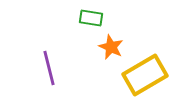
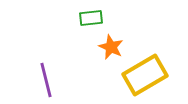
green rectangle: rotated 15 degrees counterclockwise
purple line: moved 3 px left, 12 px down
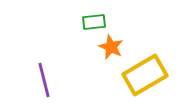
green rectangle: moved 3 px right, 4 px down
purple line: moved 2 px left
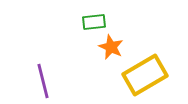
purple line: moved 1 px left, 1 px down
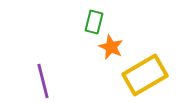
green rectangle: rotated 70 degrees counterclockwise
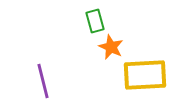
green rectangle: moved 1 px right, 1 px up; rotated 30 degrees counterclockwise
yellow rectangle: rotated 27 degrees clockwise
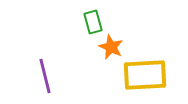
green rectangle: moved 2 px left, 1 px down
purple line: moved 2 px right, 5 px up
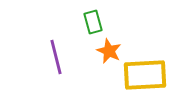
orange star: moved 2 px left, 4 px down
purple line: moved 11 px right, 19 px up
